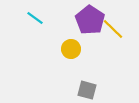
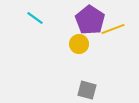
yellow line: rotated 65 degrees counterclockwise
yellow circle: moved 8 px right, 5 px up
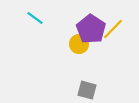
purple pentagon: moved 1 px right, 9 px down
yellow line: rotated 25 degrees counterclockwise
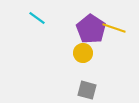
cyan line: moved 2 px right
yellow line: moved 1 px right, 1 px up; rotated 65 degrees clockwise
yellow circle: moved 4 px right, 9 px down
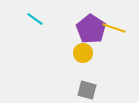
cyan line: moved 2 px left, 1 px down
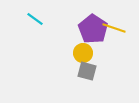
purple pentagon: moved 2 px right
gray square: moved 19 px up
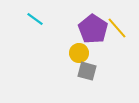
yellow line: moved 3 px right; rotated 30 degrees clockwise
yellow circle: moved 4 px left
